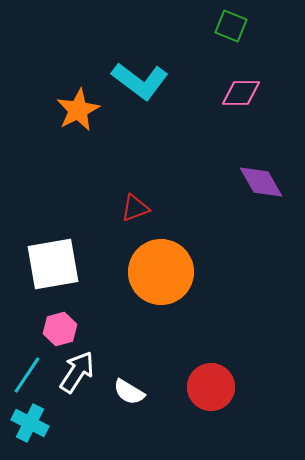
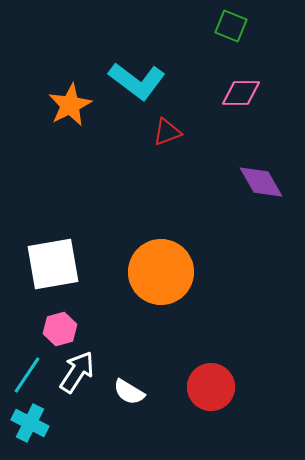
cyan L-shape: moved 3 px left
orange star: moved 8 px left, 5 px up
red triangle: moved 32 px right, 76 px up
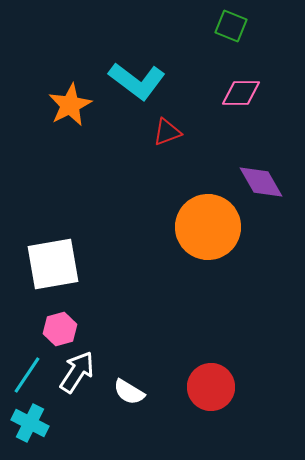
orange circle: moved 47 px right, 45 px up
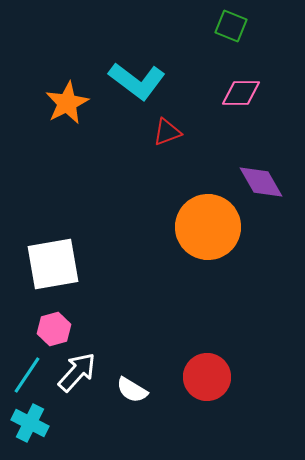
orange star: moved 3 px left, 2 px up
pink hexagon: moved 6 px left
white arrow: rotated 9 degrees clockwise
red circle: moved 4 px left, 10 px up
white semicircle: moved 3 px right, 2 px up
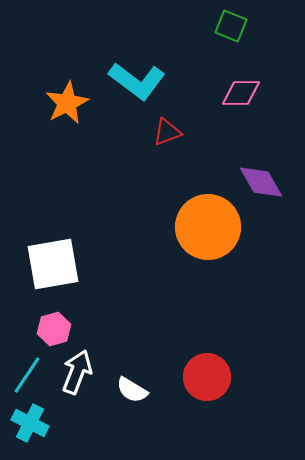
white arrow: rotated 21 degrees counterclockwise
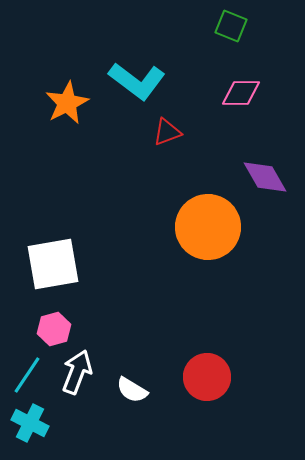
purple diamond: moved 4 px right, 5 px up
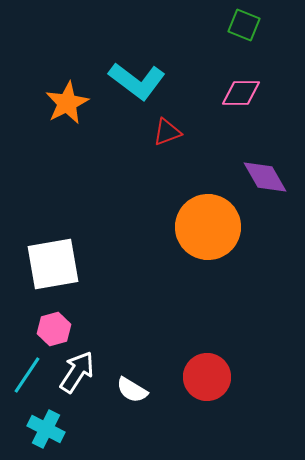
green square: moved 13 px right, 1 px up
white arrow: rotated 12 degrees clockwise
cyan cross: moved 16 px right, 6 px down
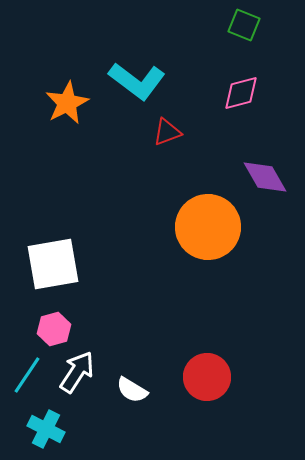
pink diamond: rotated 15 degrees counterclockwise
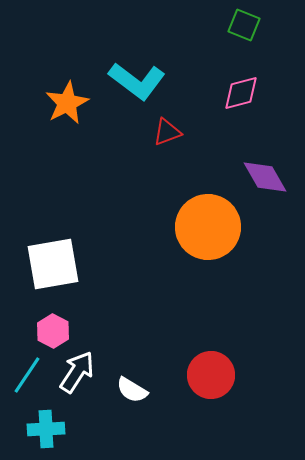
pink hexagon: moved 1 px left, 2 px down; rotated 16 degrees counterclockwise
red circle: moved 4 px right, 2 px up
cyan cross: rotated 30 degrees counterclockwise
